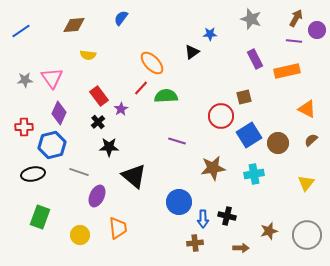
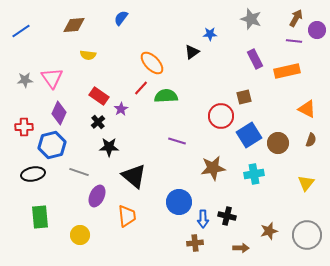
red rectangle at (99, 96): rotated 18 degrees counterclockwise
brown semicircle at (311, 140): rotated 152 degrees clockwise
green rectangle at (40, 217): rotated 25 degrees counterclockwise
orange trapezoid at (118, 228): moved 9 px right, 12 px up
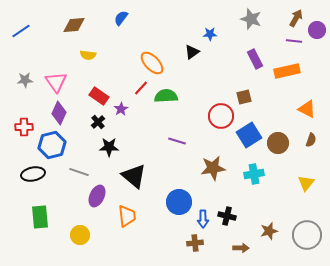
pink triangle at (52, 78): moved 4 px right, 4 px down
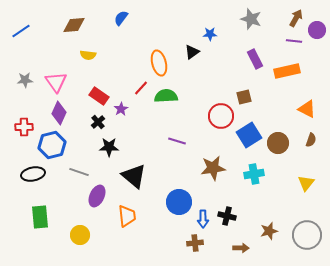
orange ellipse at (152, 63): moved 7 px right; rotated 30 degrees clockwise
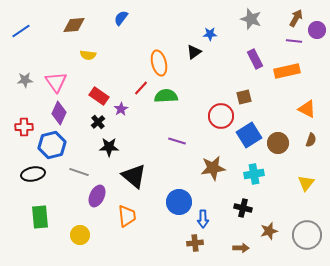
black triangle at (192, 52): moved 2 px right
black cross at (227, 216): moved 16 px right, 8 px up
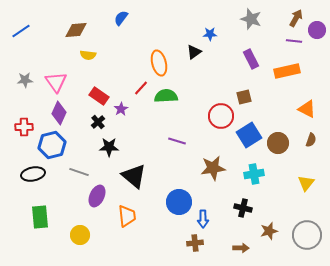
brown diamond at (74, 25): moved 2 px right, 5 px down
purple rectangle at (255, 59): moved 4 px left
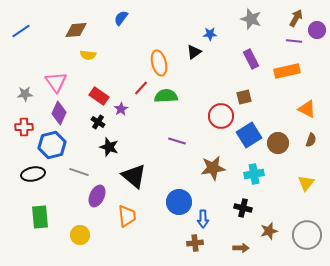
gray star at (25, 80): moved 14 px down
black cross at (98, 122): rotated 16 degrees counterclockwise
black star at (109, 147): rotated 18 degrees clockwise
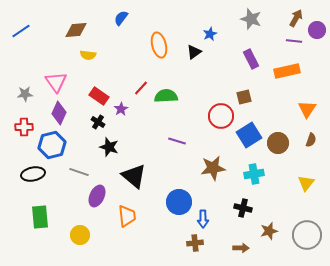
blue star at (210, 34): rotated 24 degrees counterclockwise
orange ellipse at (159, 63): moved 18 px up
orange triangle at (307, 109): rotated 36 degrees clockwise
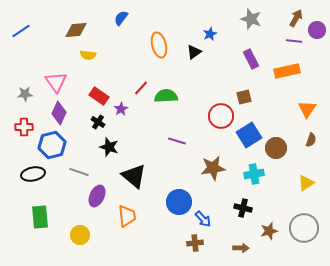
brown circle at (278, 143): moved 2 px left, 5 px down
yellow triangle at (306, 183): rotated 18 degrees clockwise
blue arrow at (203, 219): rotated 42 degrees counterclockwise
gray circle at (307, 235): moved 3 px left, 7 px up
